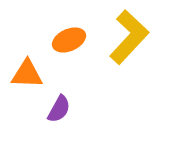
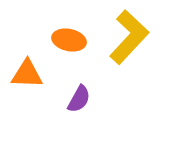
orange ellipse: rotated 36 degrees clockwise
purple semicircle: moved 20 px right, 10 px up
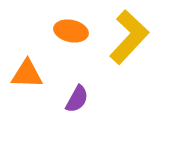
orange ellipse: moved 2 px right, 9 px up
purple semicircle: moved 2 px left
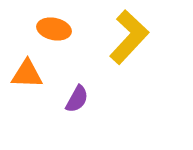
orange ellipse: moved 17 px left, 2 px up
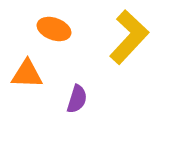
orange ellipse: rotated 8 degrees clockwise
purple semicircle: rotated 12 degrees counterclockwise
